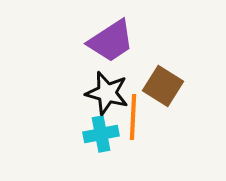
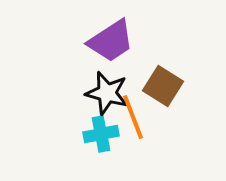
orange line: rotated 24 degrees counterclockwise
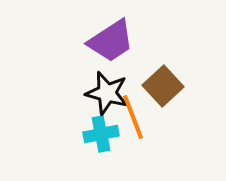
brown square: rotated 15 degrees clockwise
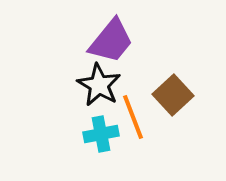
purple trapezoid: rotated 18 degrees counterclockwise
brown square: moved 10 px right, 9 px down
black star: moved 8 px left, 8 px up; rotated 15 degrees clockwise
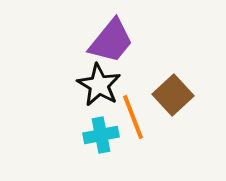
cyan cross: moved 1 px down
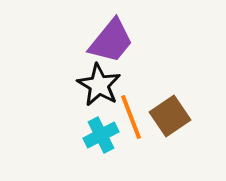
brown square: moved 3 px left, 21 px down; rotated 9 degrees clockwise
orange line: moved 2 px left
cyan cross: rotated 16 degrees counterclockwise
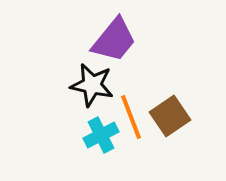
purple trapezoid: moved 3 px right, 1 px up
black star: moved 7 px left; rotated 18 degrees counterclockwise
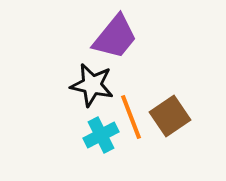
purple trapezoid: moved 1 px right, 3 px up
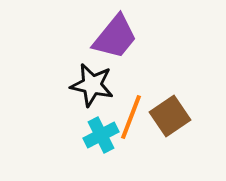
orange line: rotated 42 degrees clockwise
